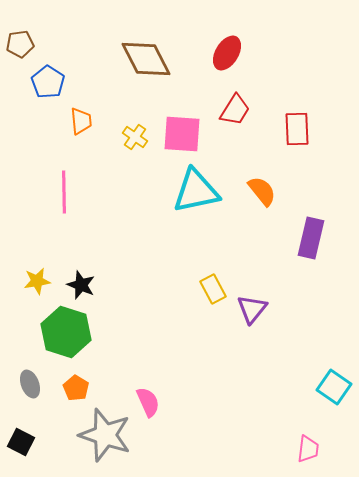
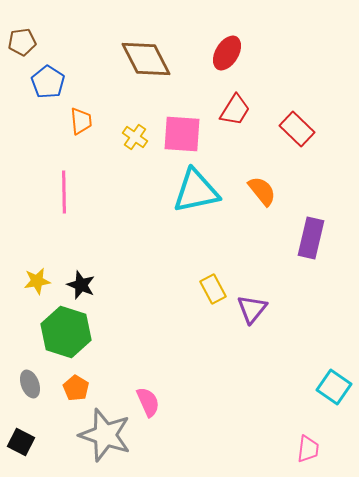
brown pentagon: moved 2 px right, 2 px up
red rectangle: rotated 44 degrees counterclockwise
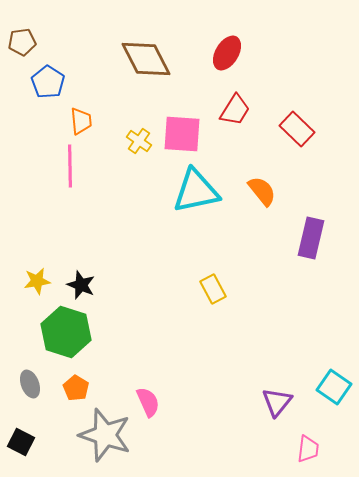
yellow cross: moved 4 px right, 4 px down
pink line: moved 6 px right, 26 px up
purple triangle: moved 25 px right, 93 px down
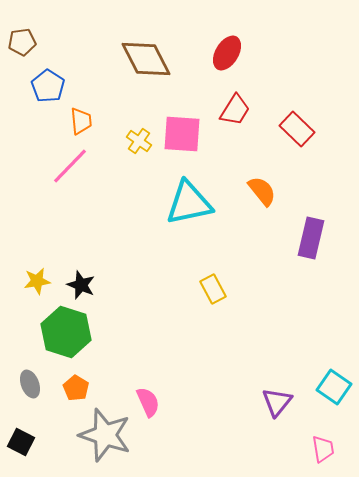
blue pentagon: moved 4 px down
pink line: rotated 45 degrees clockwise
cyan triangle: moved 7 px left, 12 px down
pink trapezoid: moved 15 px right; rotated 16 degrees counterclockwise
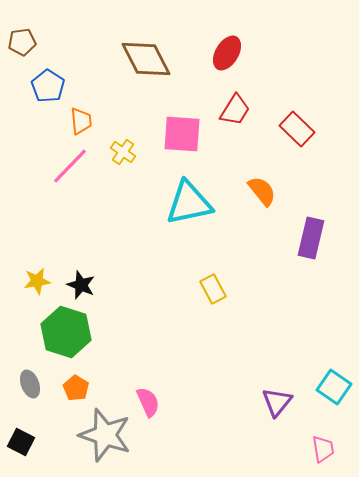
yellow cross: moved 16 px left, 11 px down
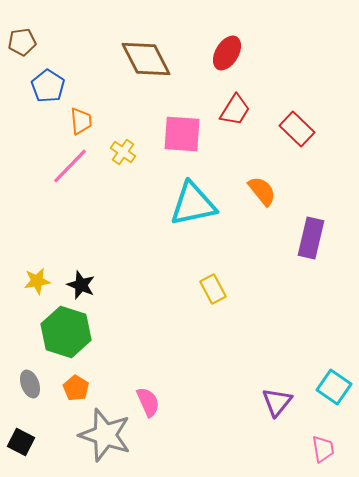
cyan triangle: moved 4 px right, 1 px down
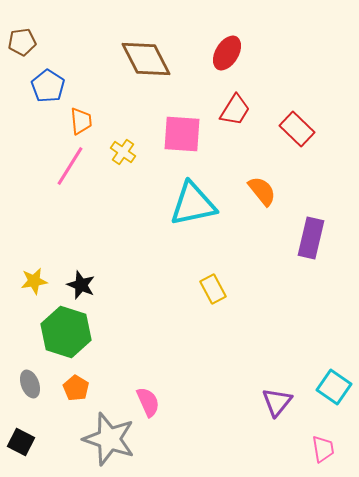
pink line: rotated 12 degrees counterclockwise
yellow star: moved 3 px left
gray star: moved 4 px right, 4 px down
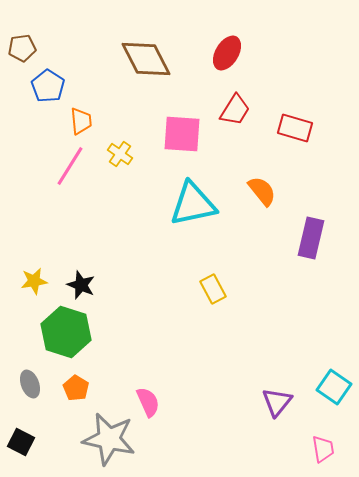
brown pentagon: moved 6 px down
red rectangle: moved 2 px left, 1 px up; rotated 28 degrees counterclockwise
yellow cross: moved 3 px left, 2 px down
gray star: rotated 6 degrees counterclockwise
